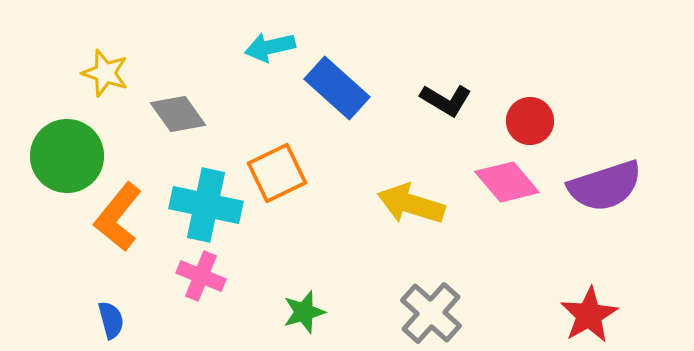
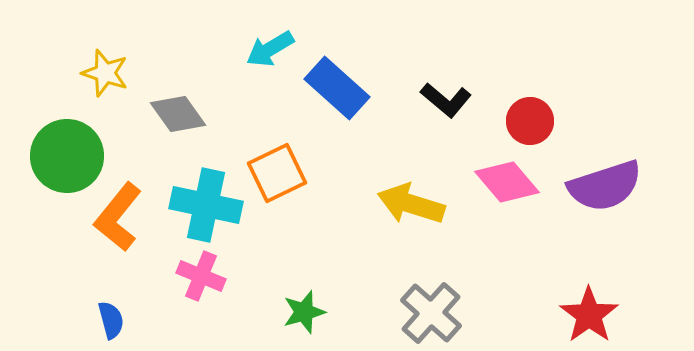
cyan arrow: moved 2 px down; rotated 18 degrees counterclockwise
black L-shape: rotated 9 degrees clockwise
red star: rotated 6 degrees counterclockwise
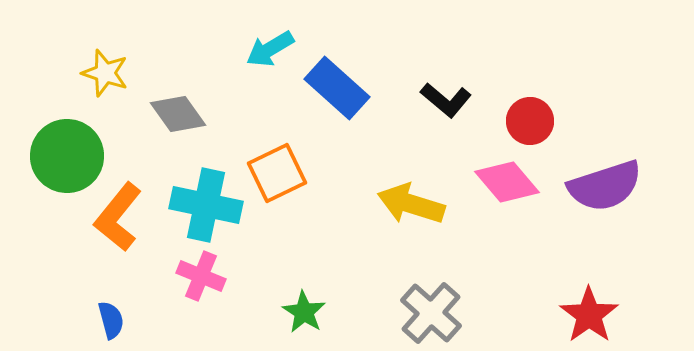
green star: rotated 24 degrees counterclockwise
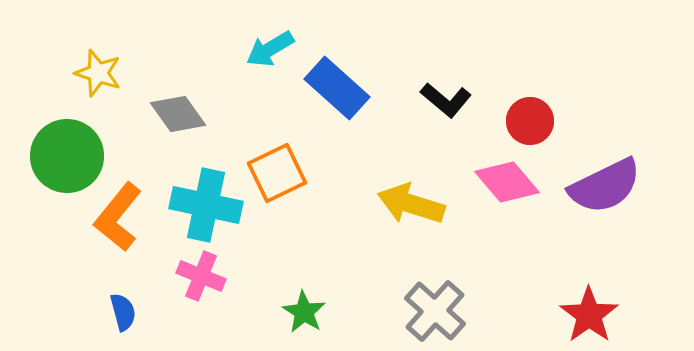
yellow star: moved 7 px left
purple semicircle: rotated 8 degrees counterclockwise
gray cross: moved 4 px right, 2 px up
blue semicircle: moved 12 px right, 8 px up
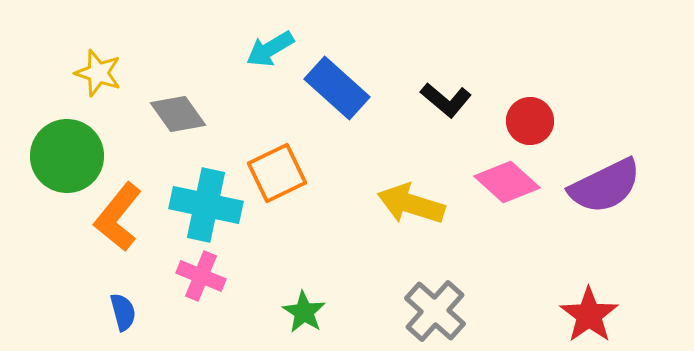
pink diamond: rotated 8 degrees counterclockwise
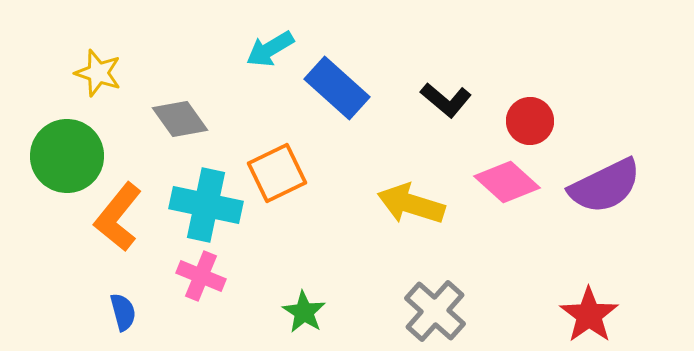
gray diamond: moved 2 px right, 5 px down
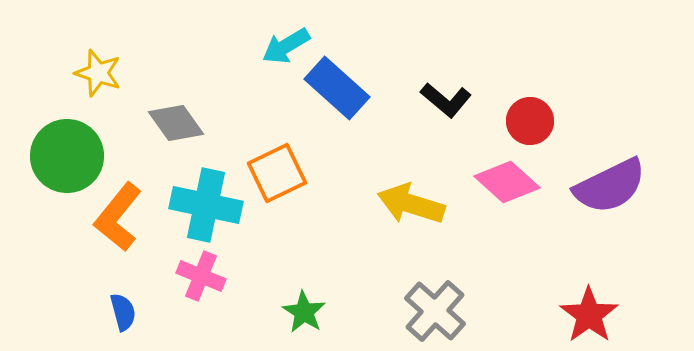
cyan arrow: moved 16 px right, 3 px up
gray diamond: moved 4 px left, 4 px down
purple semicircle: moved 5 px right
